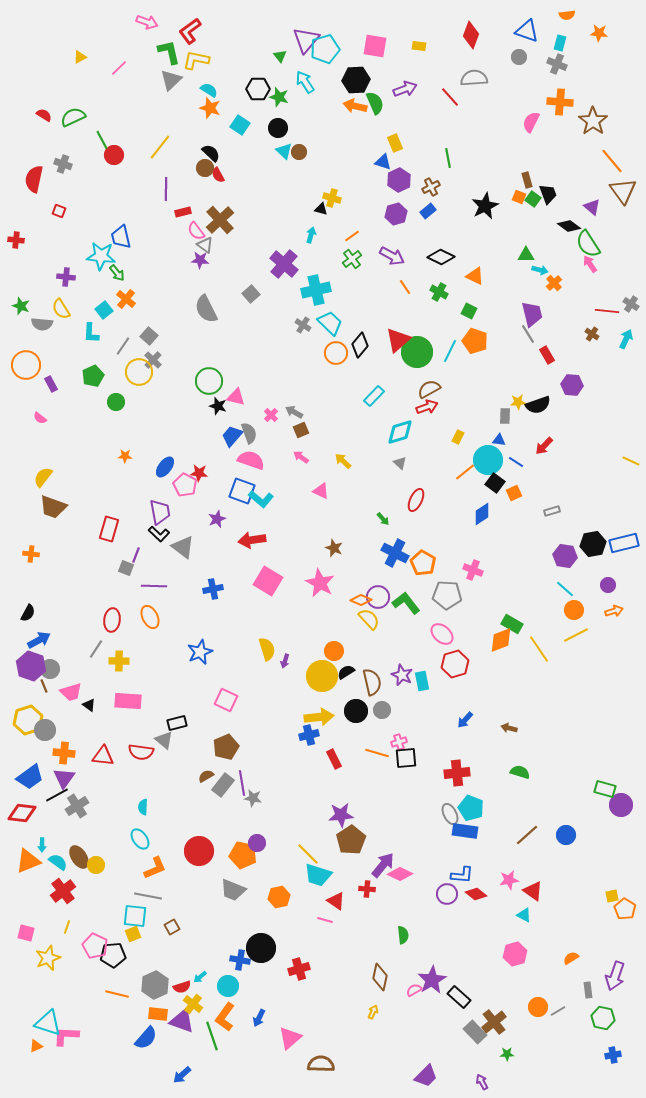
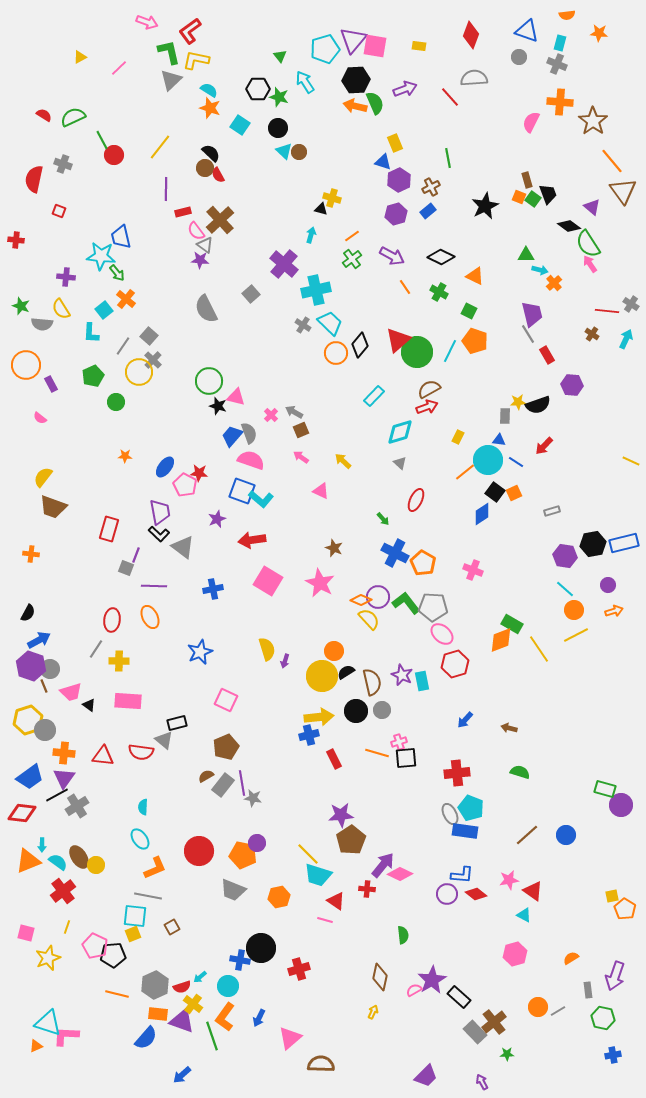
purple triangle at (306, 40): moved 47 px right
black square at (495, 483): moved 9 px down
gray pentagon at (447, 595): moved 14 px left, 12 px down
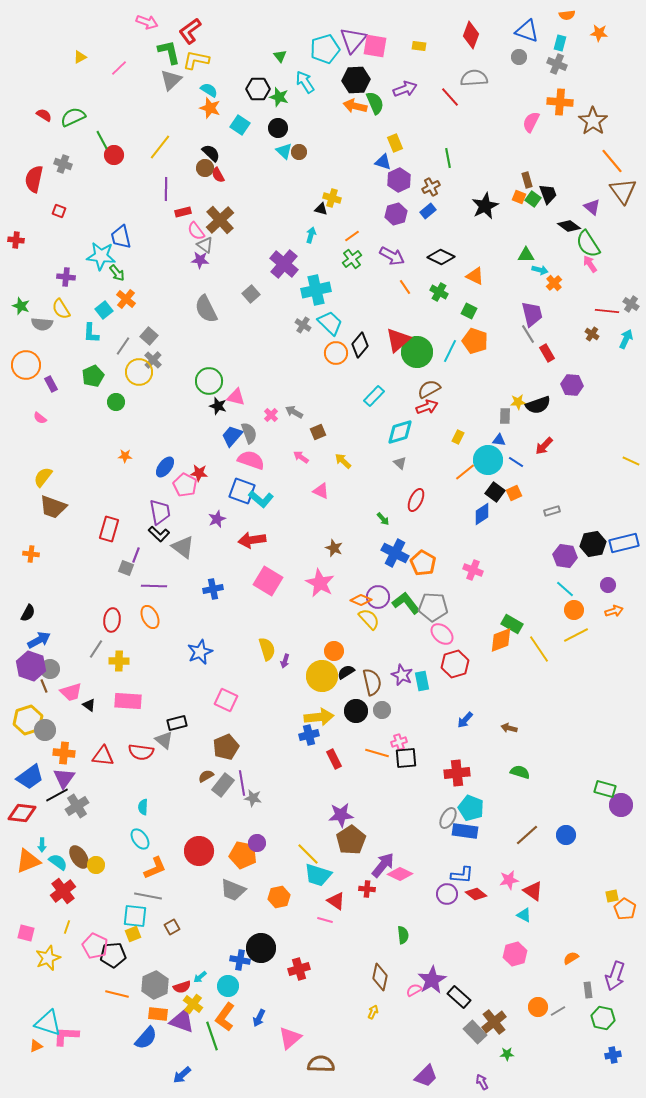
red rectangle at (547, 355): moved 2 px up
brown square at (301, 430): moved 17 px right, 2 px down
gray ellipse at (450, 814): moved 2 px left, 4 px down; rotated 55 degrees clockwise
